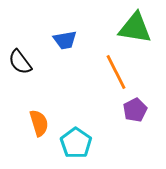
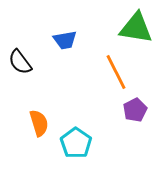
green triangle: moved 1 px right
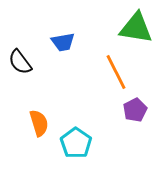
blue trapezoid: moved 2 px left, 2 px down
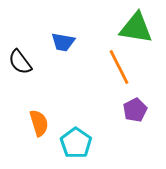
blue trapezoid: rotated 20 degrees clockwise
orange line: moved 3 px right, 5 px up
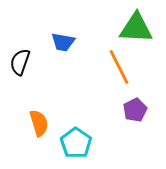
green triangle: rotated 6 degrees counterclockwise
black semicircle: rotated 56 degrees clockwise
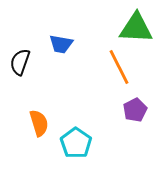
blue trapezoid: moved 2 px left, 2 px down
